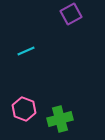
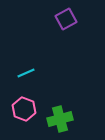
purple square: moved 5 px left, 5 px down
cyan line: moved 22 px down
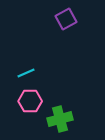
pink hexagon: moved 6 px right, 8 px up; rotated 20 degrees counterclockwise
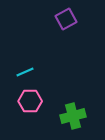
cyan line: moved 1 px left, 1 px up
green cross: moved 13 px right, 3 px up
